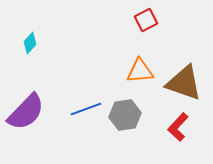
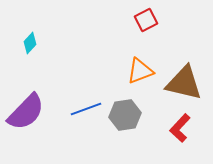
orange triangle: rotated 16 degrees counterclockwise
brown triangle: rotated 6 degrees counterclockwise
red L-shape: moved 2 px right, 1 px down
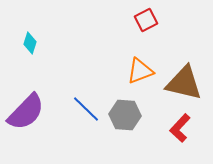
cyan diamond: rotated 25 degrees counterclockwise
blue line: rotated 64 degrees clockwise
gray hexagon: rotated 12 degrees clockwise
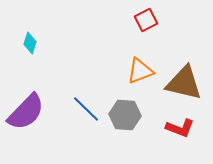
red L-shape: rotated 112 degrees counterclockwise
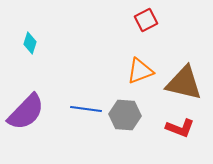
blue line: rotated 36 degrees counterclockwise
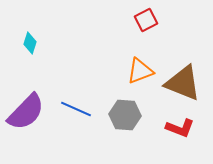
brown triangle: moved 1 px left; rotated 9 degrees clockwise
blue line: moved 10 px left; rotated 16 degrees clockwise
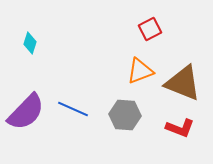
red square: moved 4 px right, 9 px down
blue line: moved 3 px left
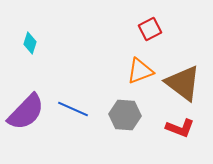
brown triangle: rotated 15 degrees clockwise
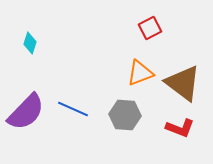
red square: moved 1 px up
orange triangle: moved 2 px down
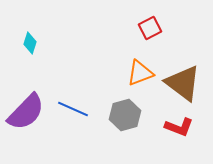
gray hexagon: rotated 20 degrees counterclockwise
red L-shape: moved 1 px left, 1 px up
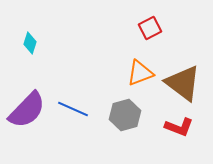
purple semicircle: moved 1 px right, 2 px up
